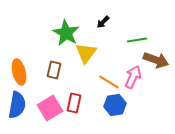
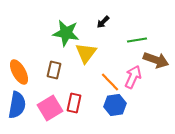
green star: rotated 20 degrees counterclockwise
orange ellipse: rotated 15 degrees counterclockwise
orange line: moved 1 px right; rotated 15 degrees clockwise
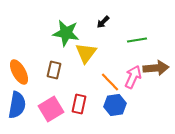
brown arrow: moved 8 px down; rotated 25 degrees counterclockwise
red rectangle: moved 5 px right, 1 px down
pink square: moved 1 px right, 1 px down
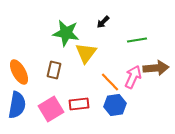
red rectangle: rotated 72 degrees clockwise
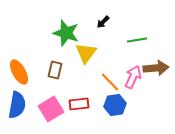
green star: rotated 8 degrees clockwise
brown rectangle: moved 1 px right
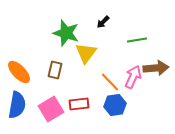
orange ellipse: rotated 15 degrees counterclockwise
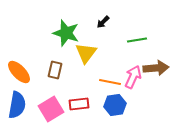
orange line: rotated 35 degrees counterclockwise
